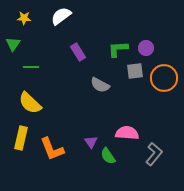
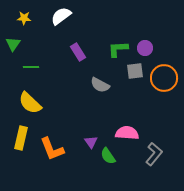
purple circle: moved 1 px left
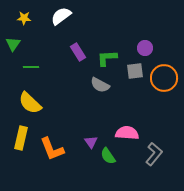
green L-shape: moved 11 px left, 9 px down
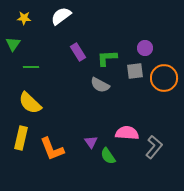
gray L-shape: moved 7 px up
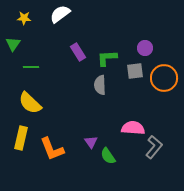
white semicircle: moved 1 px left, 2 px up
gray semicircle: rotated 60 degrees clockwise
pink semicircle: moved 6 px right, 5 px up
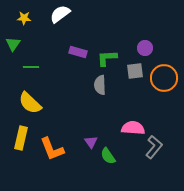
purple rectangle: rotated 42 degrees counterclockwise
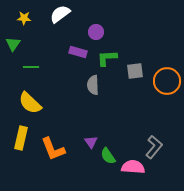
purple circle: moved 49 px left, 16 px up
orange circle: moved 3 px right, 3 px down
gray semicircle: moved 7 px left
pink semicircle: moved 39 px down
orange L-shape: moved 1 px right
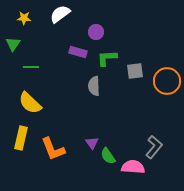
gray semicircle: moved 1 px right, 1 px down
purple triangle: moved 1 px right, 1 px down
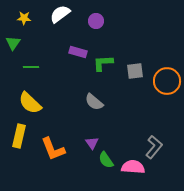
purple circle: moved 11 px up
green triangle: moved 1 px up
green L-shape: moved 4 px left, 5 px down
gray semicircle: moved 16 px down; rotated 48 degrees counterclockwise
yellow rectangle: moved 2 px left, 2 px up
green semicircle: moved 2 px left, 4 px down
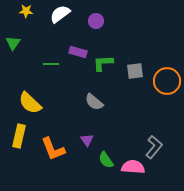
yellow star: moved 2 px right, 7 px up
green line: moved 20 px right, 3 px up
purple triangle: moved 5 px left, 3 px up
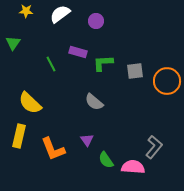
green line: rotated 63 degrees clockwise
